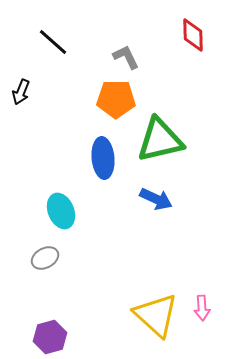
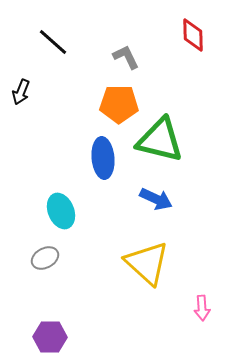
orange pentagon: moved 3 px right, 5 px down
green triangle: rotated 27 degrees clockwise
yellow triangle: moved 9 px left, 52 px up
purple hexagon: rotated 16 degrees clockwise
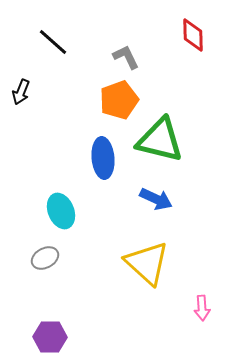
orange pentagon: moved 4 px up; rotated 21 degrees counterclockwise
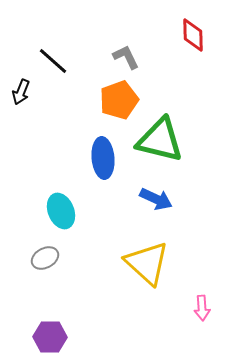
black line: moved 19 px down
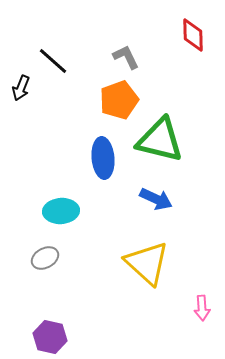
black arrow: moved 4 px up
cyan ellipse: rotated 72 degrees counterclockwise
purple hexagon: rotated 12 degrees clockwise
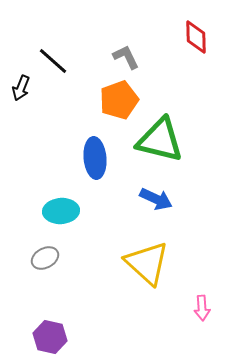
red diamond: moved 3 px right, 2 px down
blue ellipse: moved 8 px left
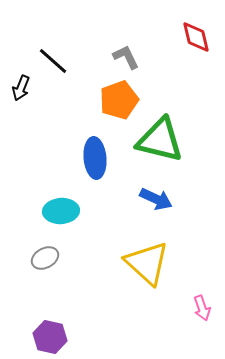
red diamond: rotated 12 degrees counterclockwise
pink arrow: rotated 15 degrees counterclockwise
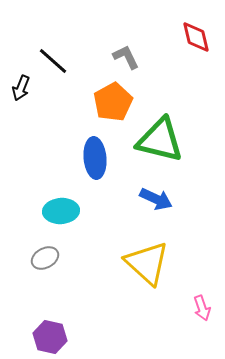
orange pentagon: moved 6 px left, 2 px down; rotated 9 degrees counterclockwise
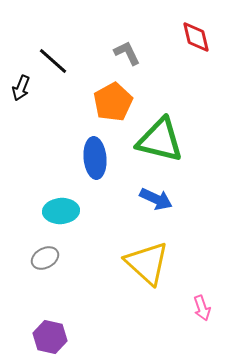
gray L-shape: moved 1 px right, 4 px up
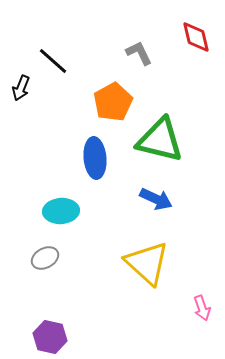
gray L-shape: moved 12 px right
